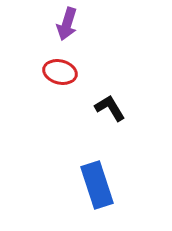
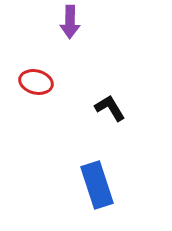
purple arrow: moved 3 px right, 2 px up; rotated 16 degrees counterclockwise
red ellipse: moved 24 px left, 10 px down
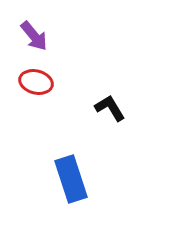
purple arrow: moved 36 px left, 14 px down; rotated 40 degrees counterclockwise
blue rectangle: moved 26 px left, 6 px up
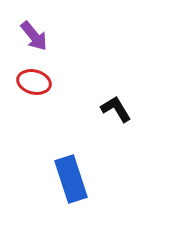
red ellipse: moved 2 px left
black L-shape: moved 6 px right, 1 px down
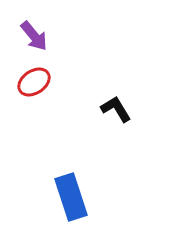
red ellipse: rotated 48 degrees counterclockwise
blue rectangle: moved 18 px down
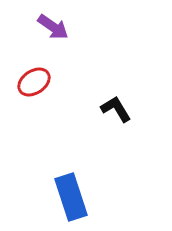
purple arrow: moved 19 px right, 9 px up; rotated 16 degrees counterclockwise
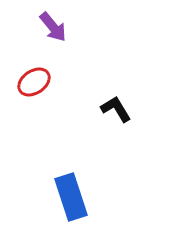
purple arrow: rotated 16 degrees clockwise
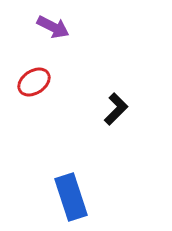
purple arrow: rotated 24 degrees counterclockwise
black L-shape: rotated 76 degrees clockwise
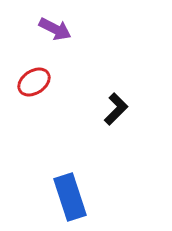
purple arrow: moved 2 px right, 2 px down
blue rectangle: moved 1 px left
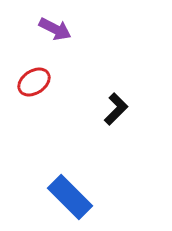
blue rectangle: rotated 27 degrees counterclockwise
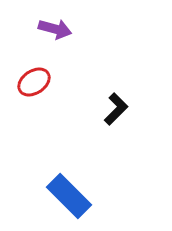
purple arrow: rotated 12 degrees counterclockwise
blue rectangle: moved 1 px left, 1 px up
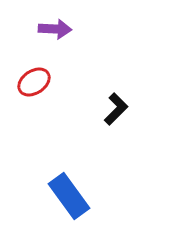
purple arrow: rotated 12 degrees counterclockwise
blue rectangle: rotated 9 degrees clockwise
